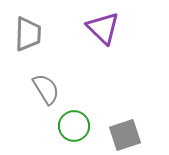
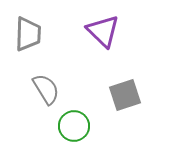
purple triangle: moved 3 px down
gray square: moved 40 px up
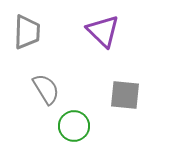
gray trapezoid: moved 1 px left, 2 px up
gray square: rotated 24 degrees clockwise
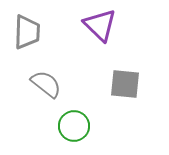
purple triangle: moved 3 px left, 6 px up
gray semicircle: moved 5 px up; rotated 20 degrees counterclockwise
gray square: moved 11 px up
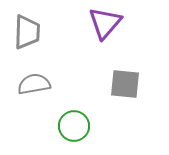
purple triangle: moved 5 px right, 2 px up; rotated 27 degrees clockwise
gray semicircle: moved 12 px left; rotated 48 degrees counterclockwise
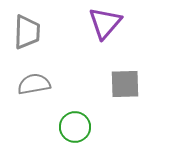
gray square: rotated 8 degrees counterclockwise
green circle: moved 1 px right, 1 px down
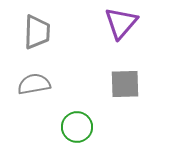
purple triangle: moved 16 px right
gray trapezoid: moved 10 px right
green circle: moved 2 px right
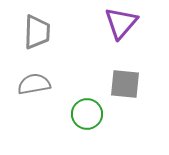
gray square: rotated 8 degrees clockwise
green circle: moved 10 px right, 13 px up
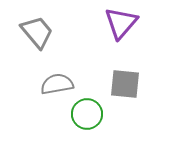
gray trapezoid: rotated 42 degrees counterclockwise
gray semicircle: moved 23 px right
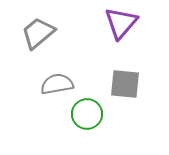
gray trapezoid: moved 1 px right, 1 px down; rotated 90 degrees counterclockwise
